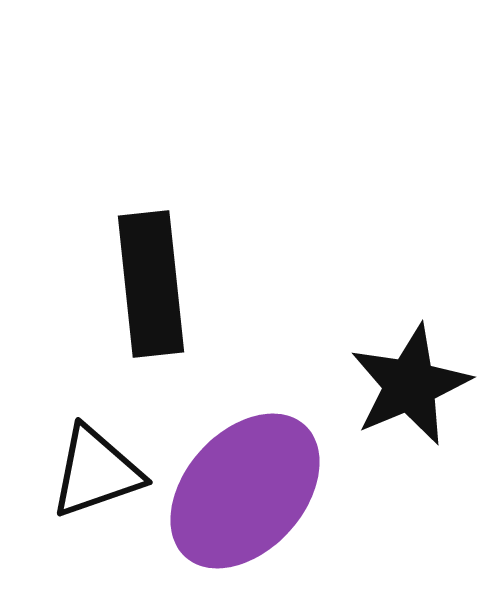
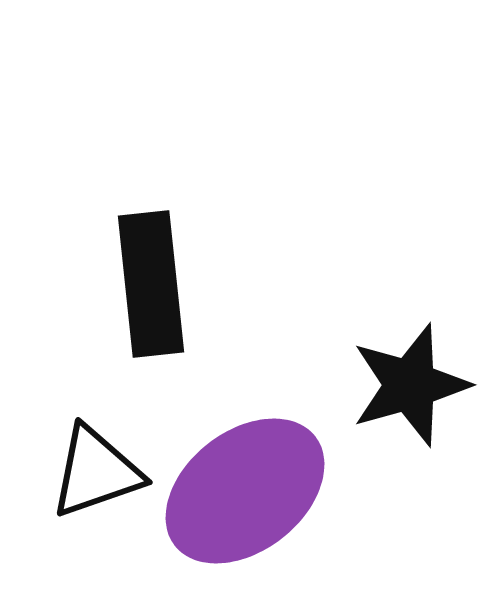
black star: rotated 7 degrees clockwise
purple ellipse: rotated 10 degrees clockwise
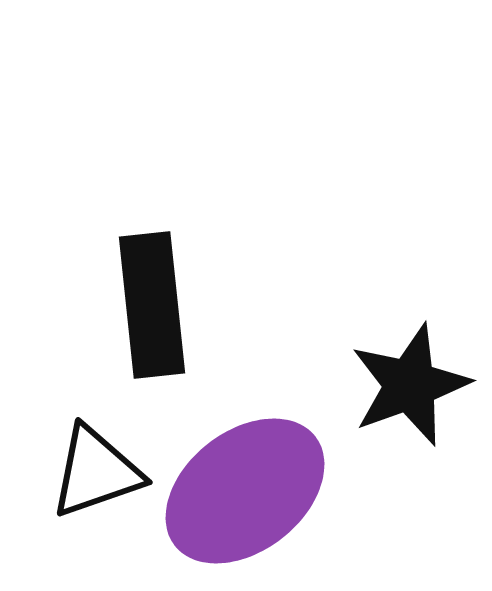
black rectangle: moved 1 px right, 21 px down
black star: rotated 4 degrees counterclockwise
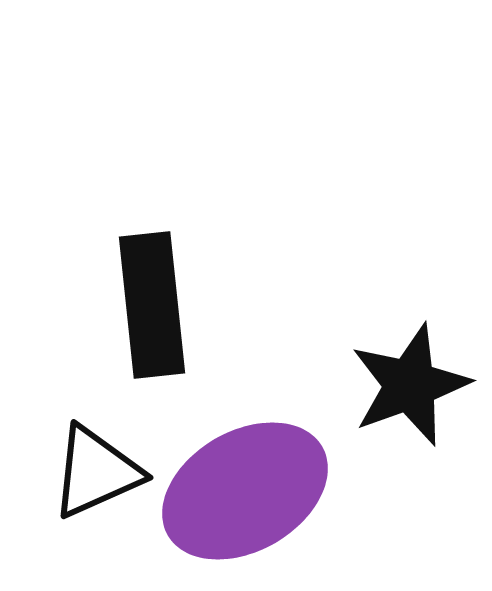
black triangle: rotated 5 degrees counterclockwise
purple ellipse: rotated 8 degrees clockwise
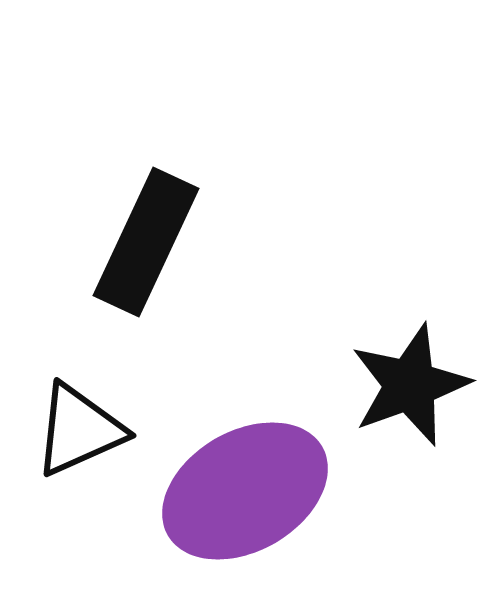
black rectangle: moved 6 px left, 63 px up; rotated 31 degrees clockwise
black triangle: moved 17 px left, 42 px up
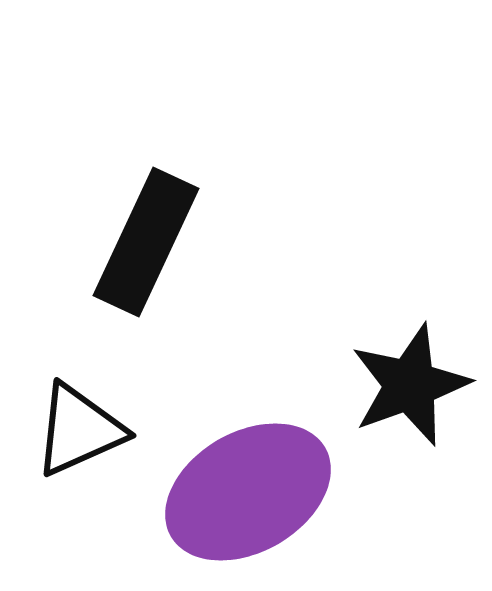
purple ellipse: moved 3 px right, 1 px down
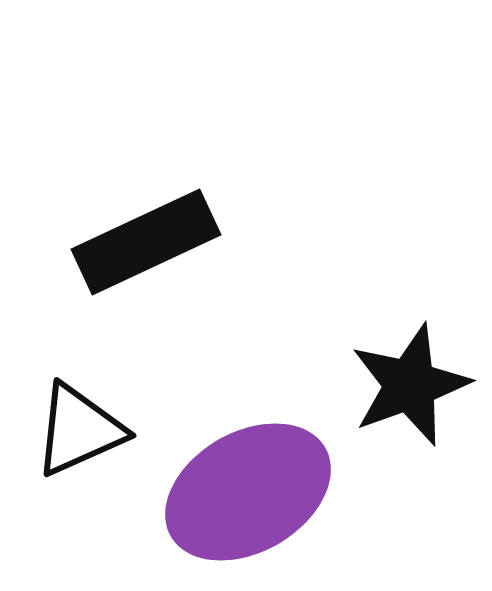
black rectangle: rotated 40 degrees clockwise
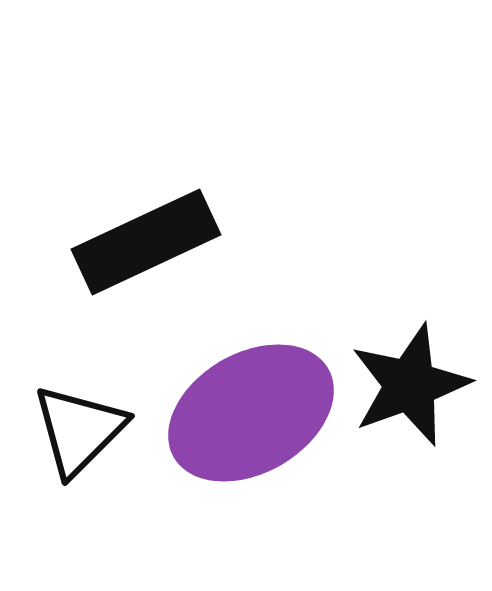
black triangle: rotated 21 degrees counterclockwise
purple ellipse: moved 3 px right, 79 px up
